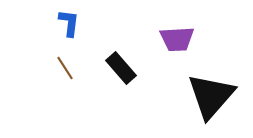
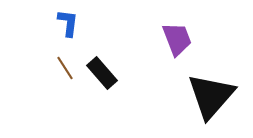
blue L-shape: moved 1 px left
purple trapezoid: rotated 108 degrees counterclockwise
black rectangle: moved 19 px left, 5 px down
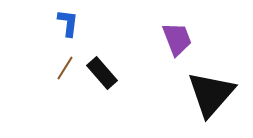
brown line: rotated 65 degrees clockwise
black triangle: moved 2 px up
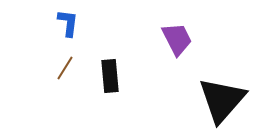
purple trapezoid: rotated 6 degrees counterclockwise
black rectangle: moved 8 px right, 3 px down; rotated 36 degrees clockwise
black triangle: moved 11 px right, 6 px down
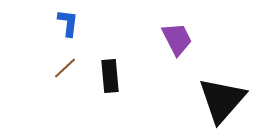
brown line: rotated 15 degrees clockwise
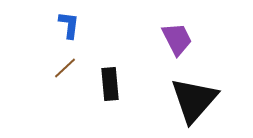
blue L-shape: moved 1 px right, 2 px down
black rectangle: moved 8 px down
black triangle: moved 28 px left
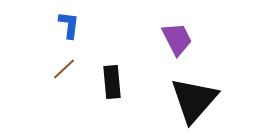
brown line: moved 1 px left, 1 px down
black rectangle: moved 2 px right, 2 px up
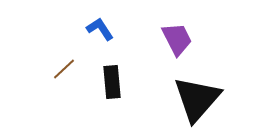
blue L-shape: moved 31 px right, 4 px down; rotated 40 degrees counterclockwise
black triangle: moved 3 px right, 1 px up
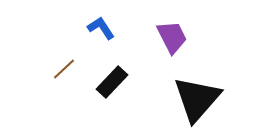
blue L-shape: moved 1 px right, 1 px up
purple trapezoid: moved 5 px left, 2 px up
black rectangle: rotated 48 degrees clockwise
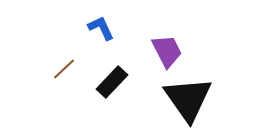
blue L-shape: rotated 8 degrees clockwise
purple trapezoid: moved 5 px left, 14 px down
black triangle: moved 9 px left; rotated 16 degrees counterclockwise
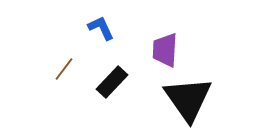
purple trapezoid: moved 2 px left, 1 px up; rotated 150 degrees counterclockwise
brown line: rotated 10 degrees counterclockwise
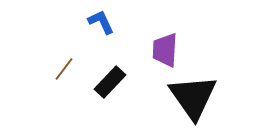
blue L-shape: moved 6 px up
black rectangle: moved 2 px left
black triangle: moved 5 px right, 2 px up
